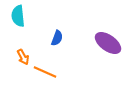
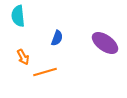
purple ellipse: moved 3 px left
orange line: rotated 40 degrees counterclockwise
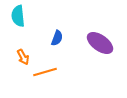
purple ellipse: moved 5 px left
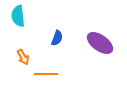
orange line: moved 1 px right, 2 px down; rotated 15 degrees clockwise
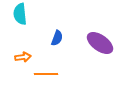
cyan semicircle: moved 2 px right, 2 px up
orange arrow: rotated 70 degrees counterclockwise
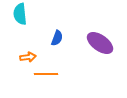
orange arrow: moved 5 px right
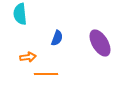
purple ellipse: rotated 24 degrees clockwise
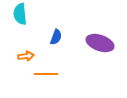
blue semicircle: moved 1 px left, 1 px up
purple ellipse: rotated 40 degrees counterclockwise
orange arrow: moved 2 px left, 1 px up
